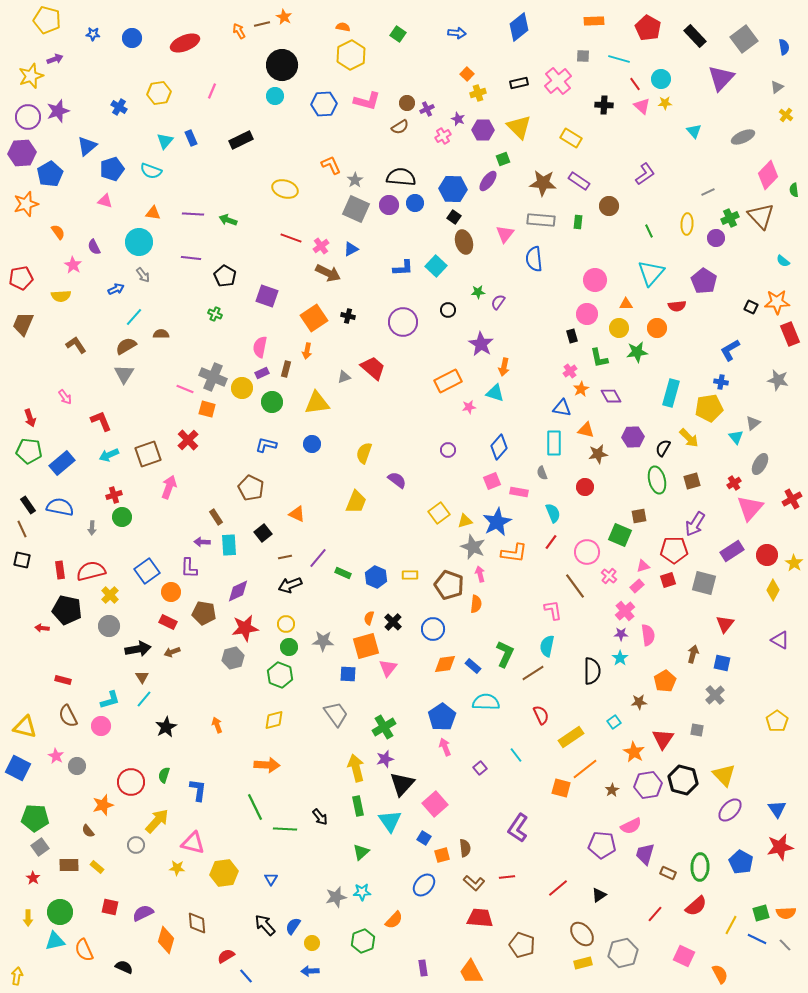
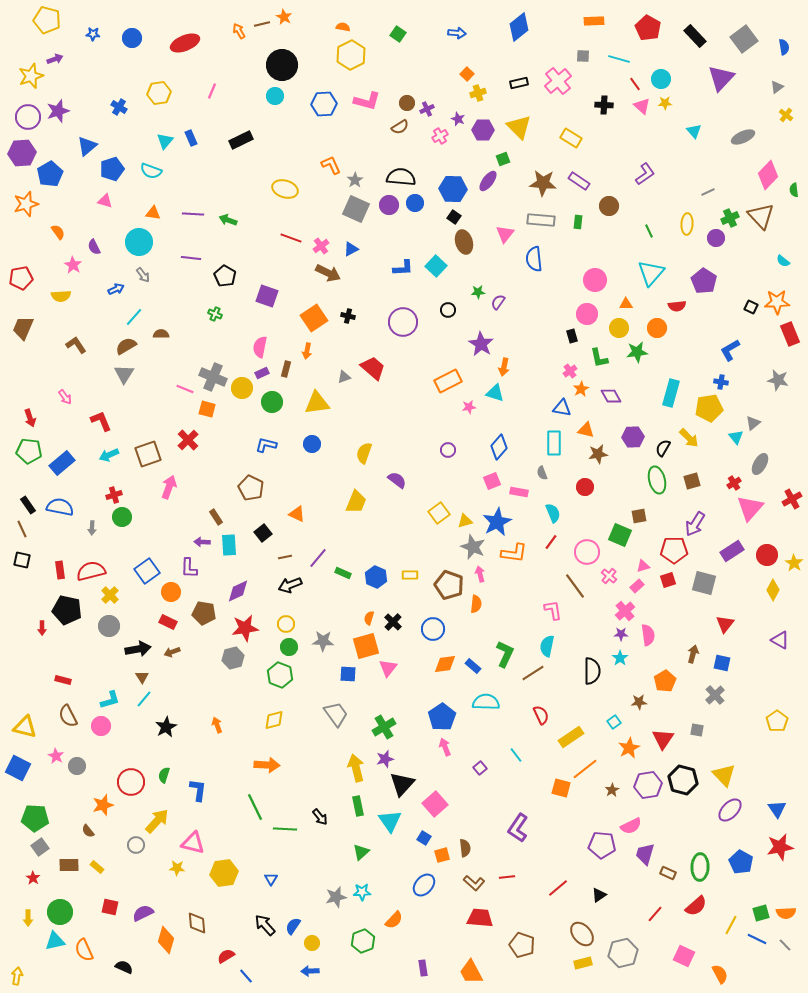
pink cross at (443, 136): moved 3 px left
brown trapezoid at (23, 324): moved 4 px down
red arrow at (42, 628): rotated 96 degrees counterclockwise
orange star at (634, 752): moved 5 px left, 4 px up; rotated 15 degrees clockwise
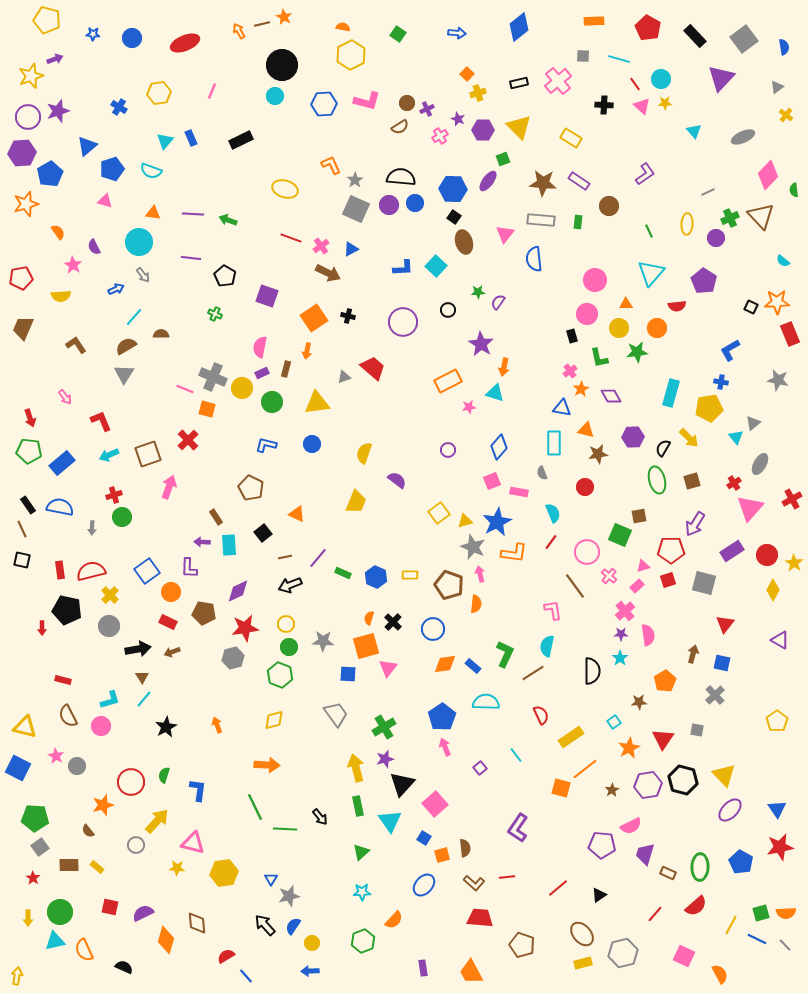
red pentagon at (674, 550): moved 3 px left
gray star at (336, 897): moved 47 px left, 1 px up
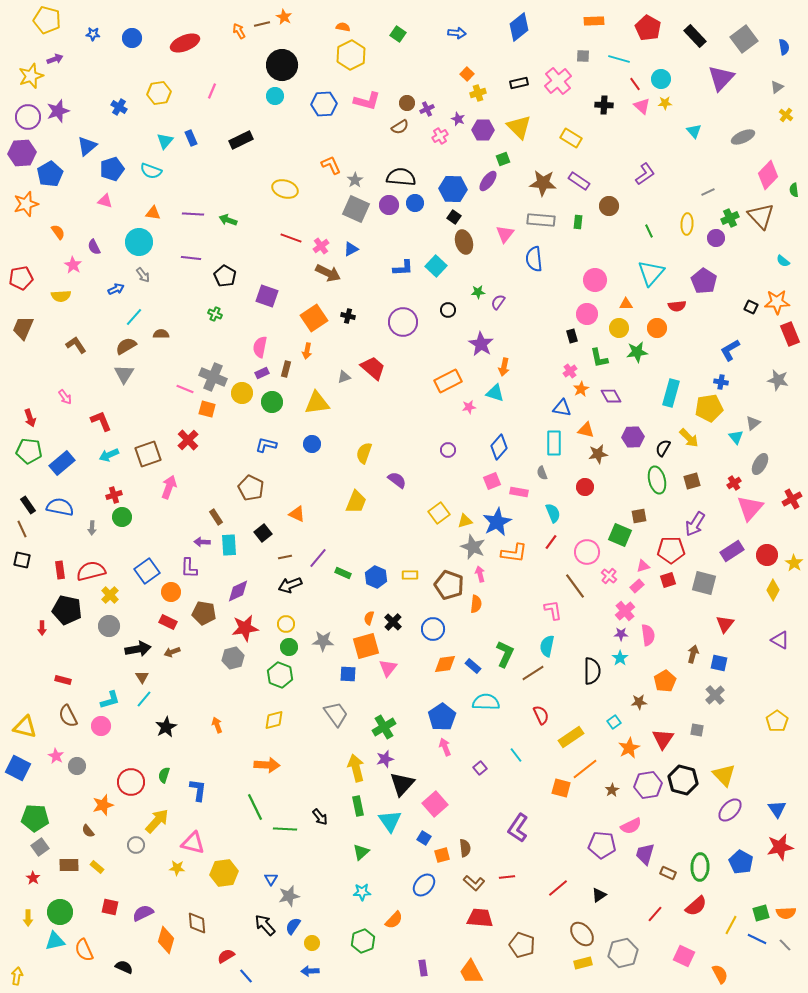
yellow circle at (242, 388): moved 5 px down
blue square at (722, 663): moved 3 px left
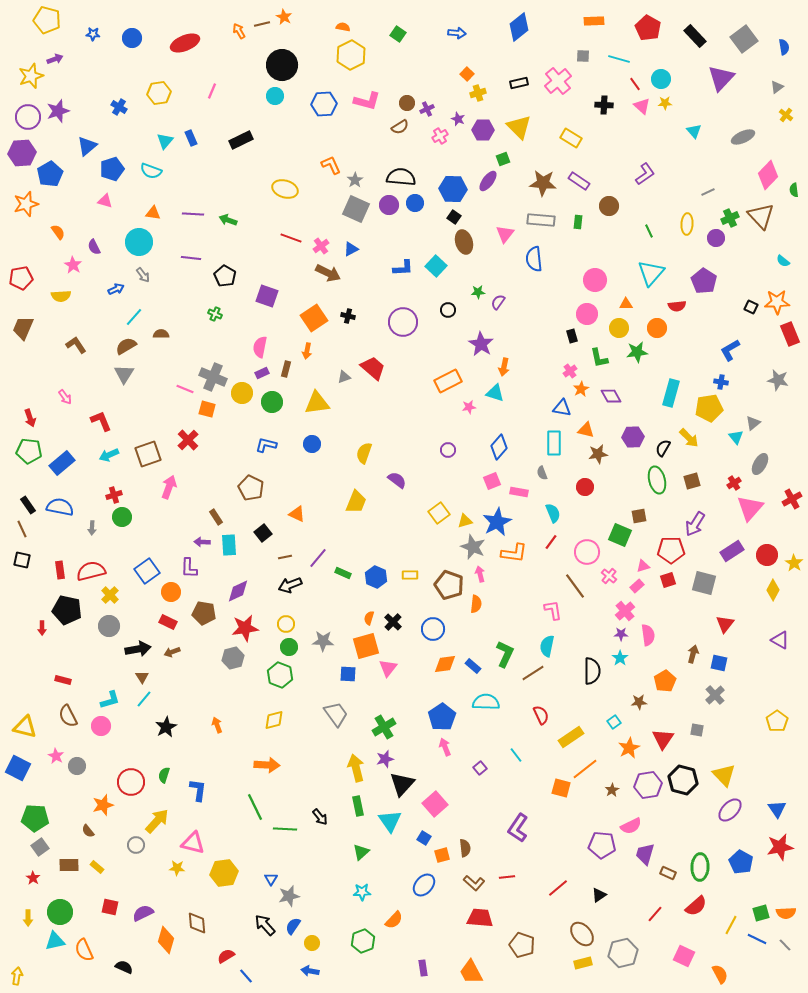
blue arrow at (310, 971): rotated 12 degrees clockwise
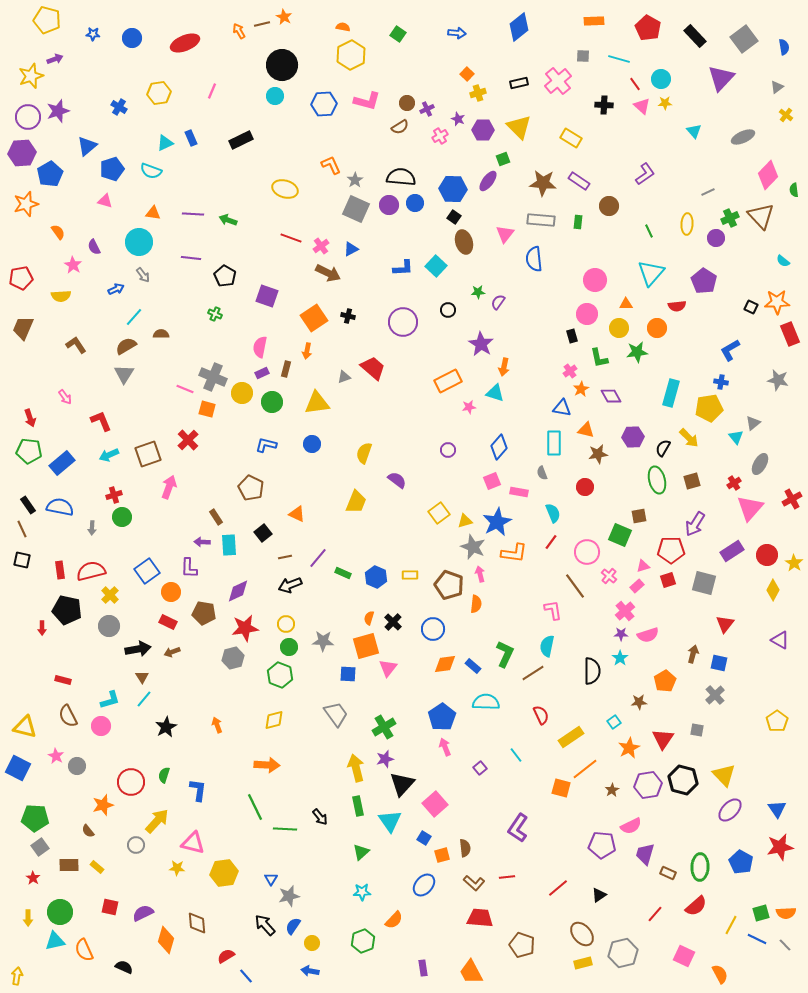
cyan triangle at (165, 141): moved 2 px down; rotated 24 degrees clockwise
pink semicircle at (648, 635): rotated 80 degrees clockwise
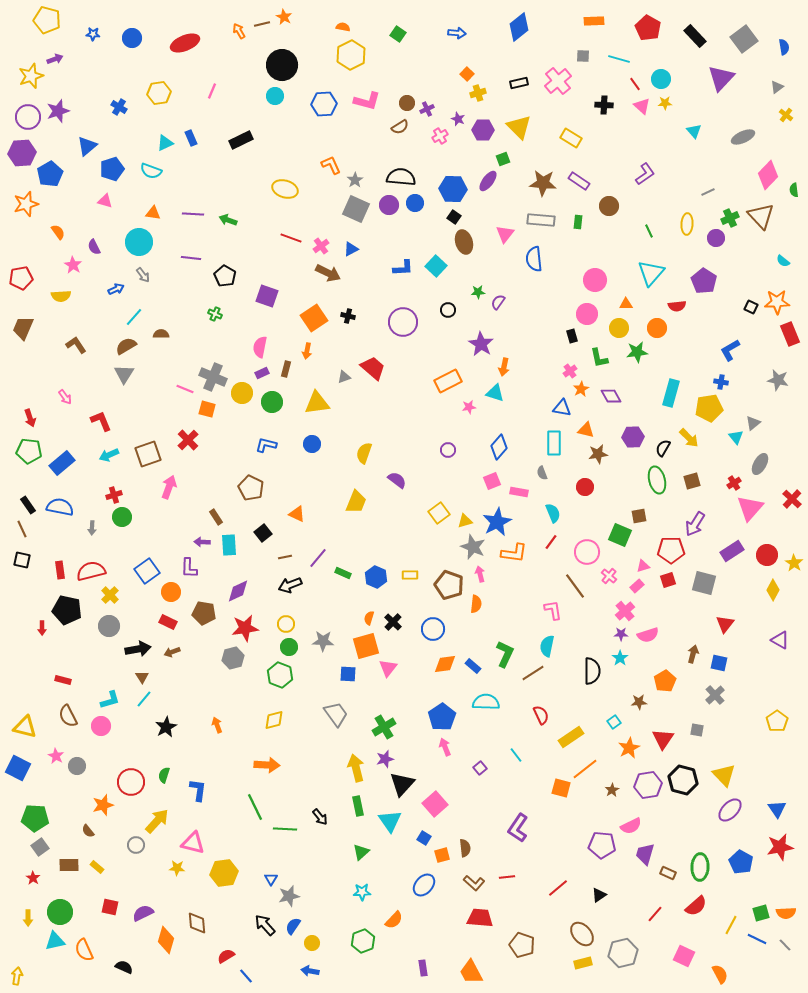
red cross at (792, 499): rotated 18 degrees counterclockwise
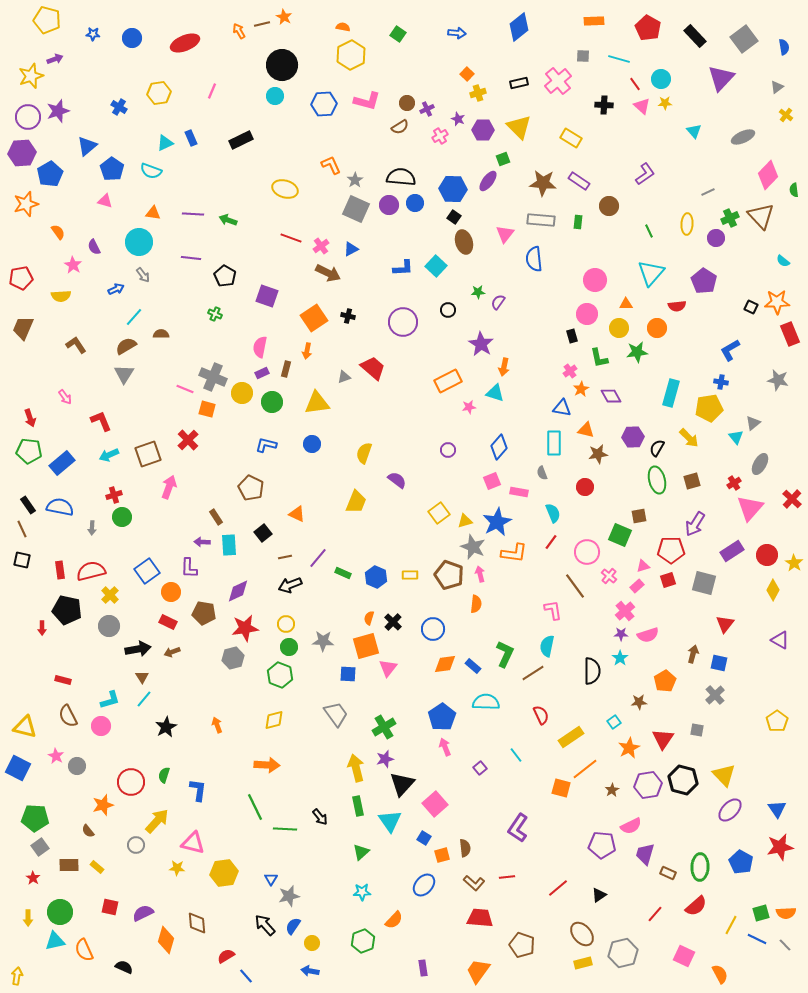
blue pentagon at (112, 169): rotated 20 degrees counterclockwise
black semicircle at (663, 448): moved 6 px left
brown pentagon at (449, 585): moved 10 px up
orange trapezoid at (471, 972): moved 7 px right, 1 px up; rotated 64 degrees clockwise
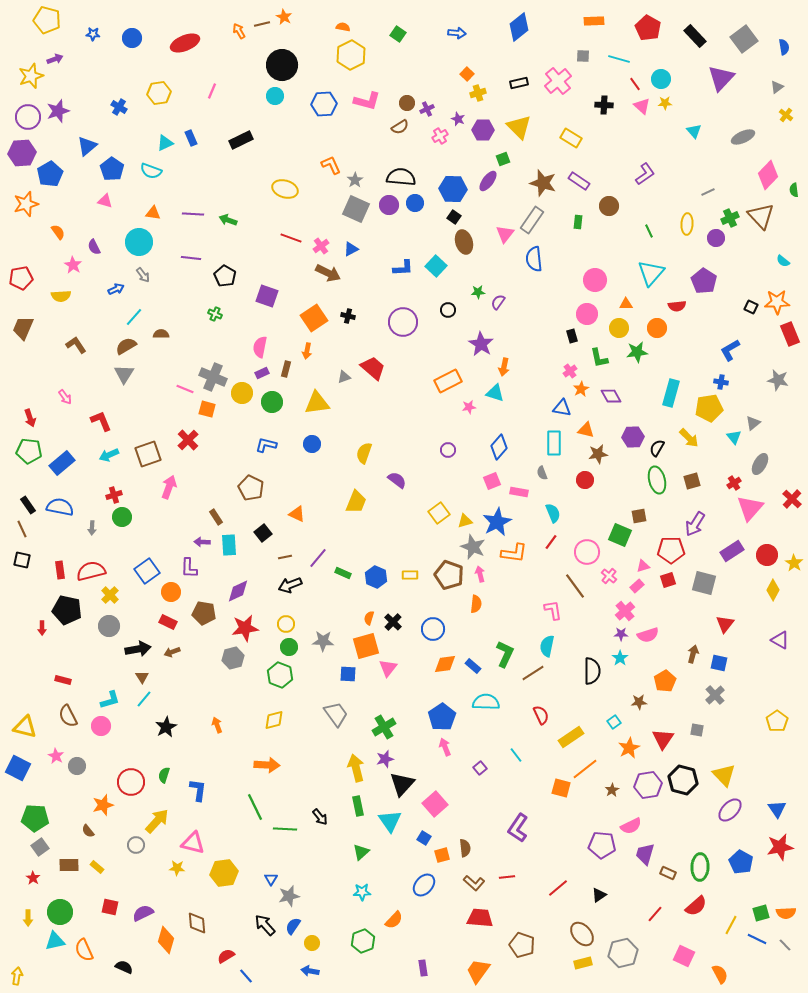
brown star at (543, 183): rotated 12 degrees clockwise
gray rectangle at (541, 220): moved 9 px left; rotated 60 degrees counterclockwise
cyan triangle at (736, 437): moved 2 px left
red circle at (585, 487): moved 7 px up
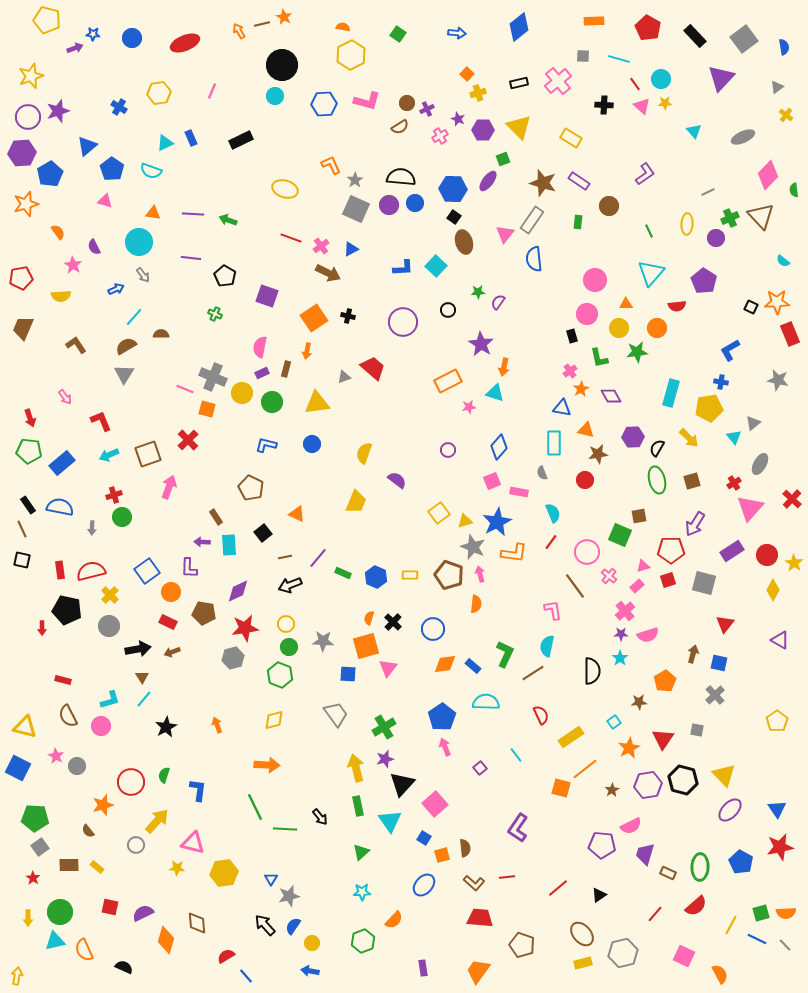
purple arrow at (55, 59): moved 20 px right, 11 px up
